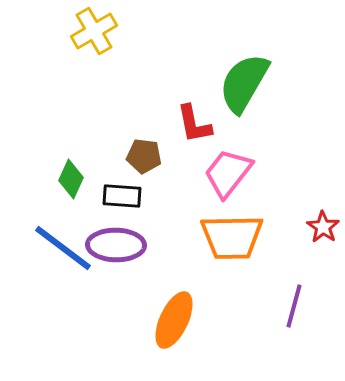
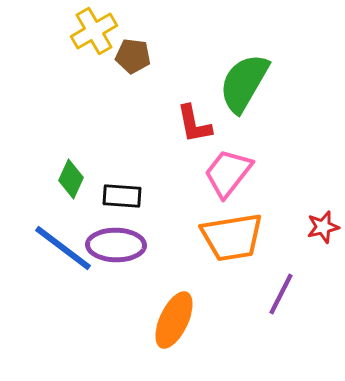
brown pentagon: moved 11 px left, 100 px up
red star: rotated 24 degrees clockwise
orange trapezoid: rotated 8 degrees counterclockwise
purple line: moved 13 px left, 12 px up; rotated 12 degrees clockwise
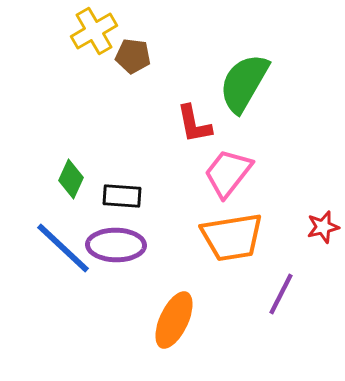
blue line: rotated 6 degrees clockwise
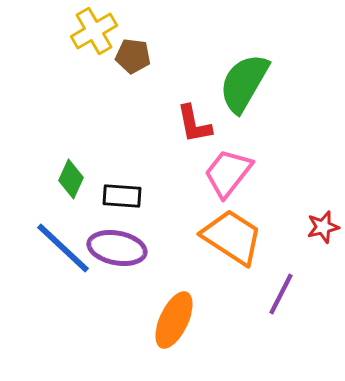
orange trapezoid: rotated 138 degrees counterclockwise
purple ellipse: moved 1 px right, 3 px down; rotated 10 degrees clockwise
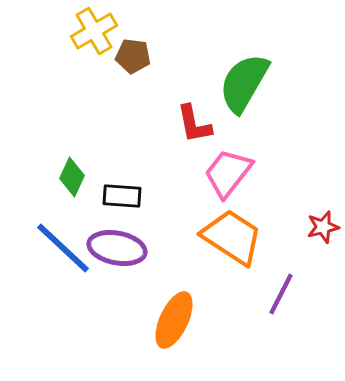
green diamond: moved 1 px right, 2 px up
